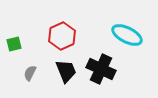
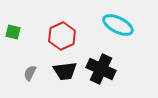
cyan ellipse: moved 9 px left, 10 px up
green square: moved 1 px left, 12 px up; rotated 28 degrees clockwise
black trapezoid: moved 1 px left; rotated 105 degrees clockwise
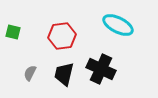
red hexagon: rotated 16 degrees clockwise
black trapezoid: moved 1 px left, 3 px down; rotated 110 degrees clockwise
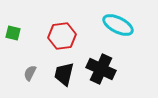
green square: moved 1 px down
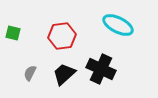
black trapezoid: rotated 35 degrees clockwise
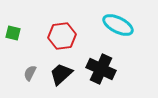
black trapezoid: moved 3 px left
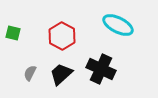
red hexagon: rotated 24 degrees counterclockwise
